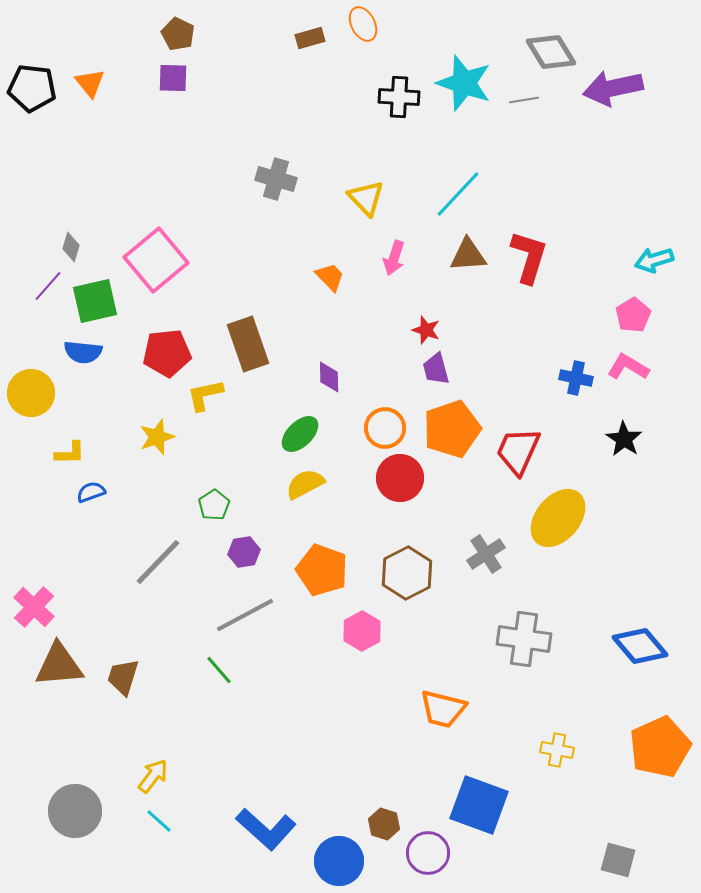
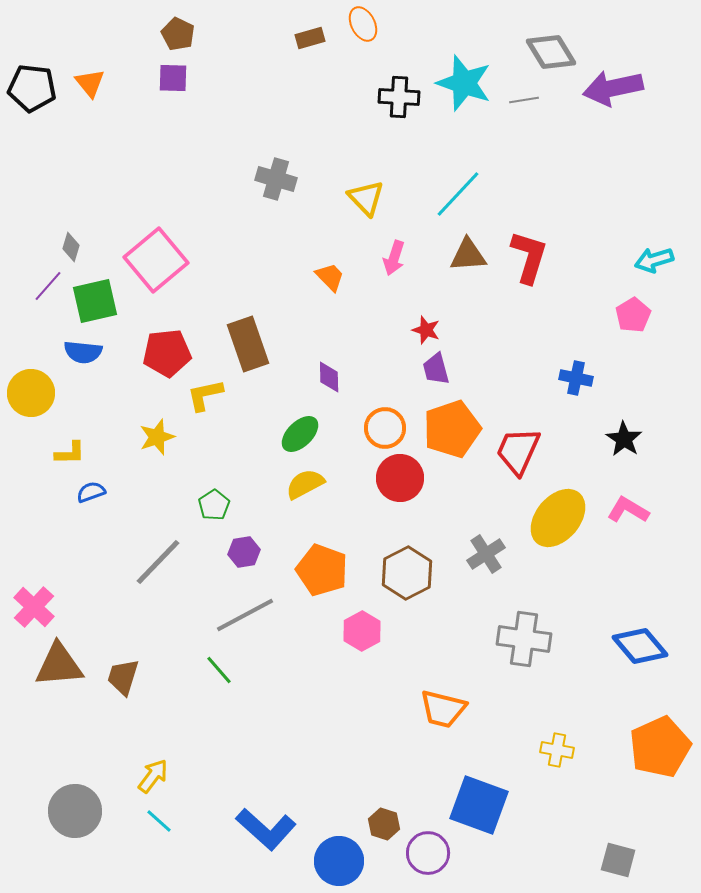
pink L-shape at (628, 367): moved 143 px down
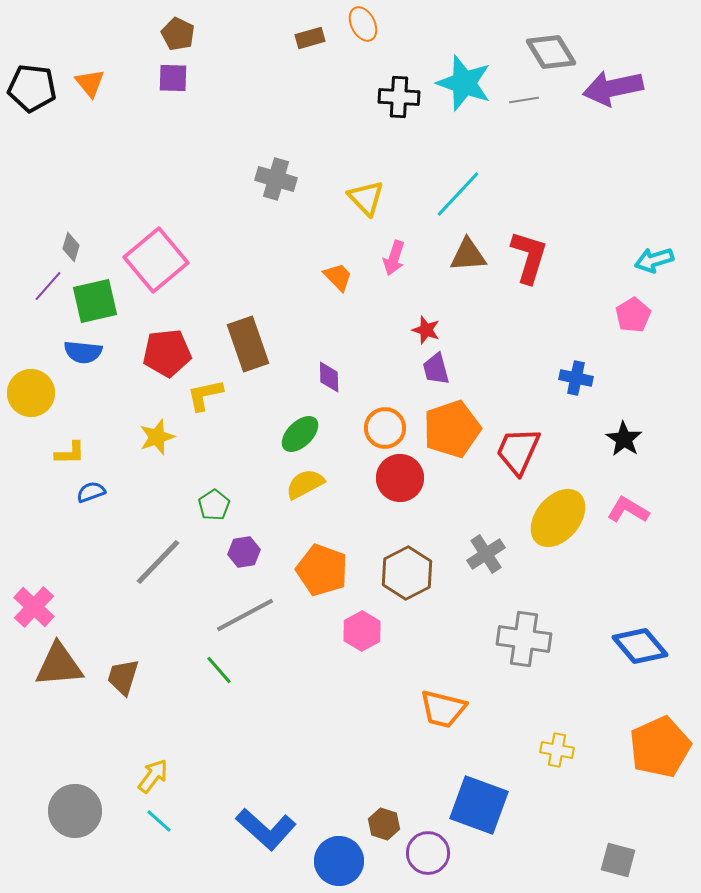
orange trapezoid at (330, 277): moved 8 px right
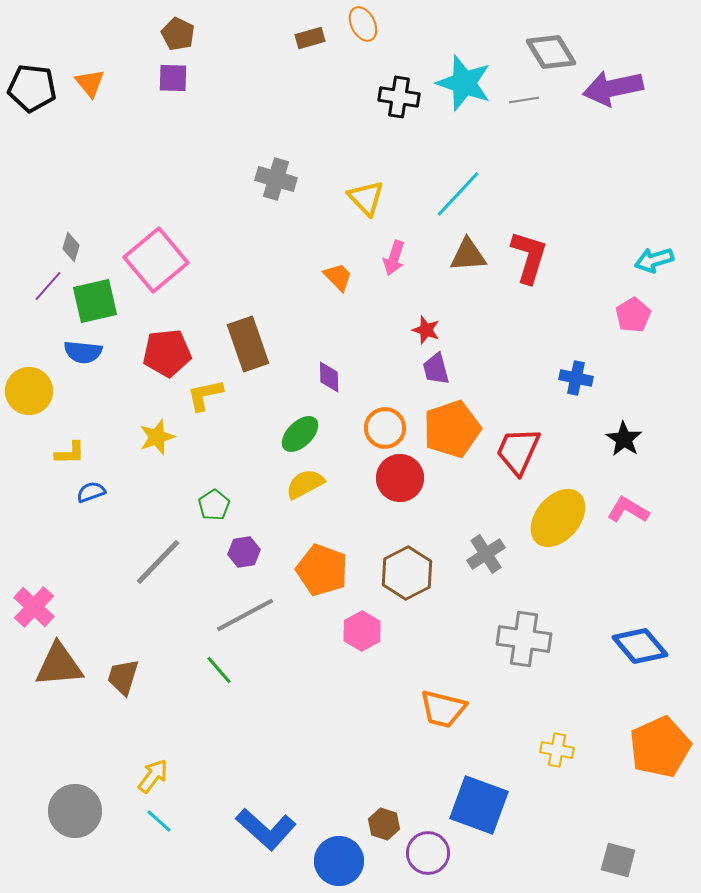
black cross at (399, 97): rotated 6 degrees clockwise
yellow circle at (31, 393): moved 2 px left, 2 px up
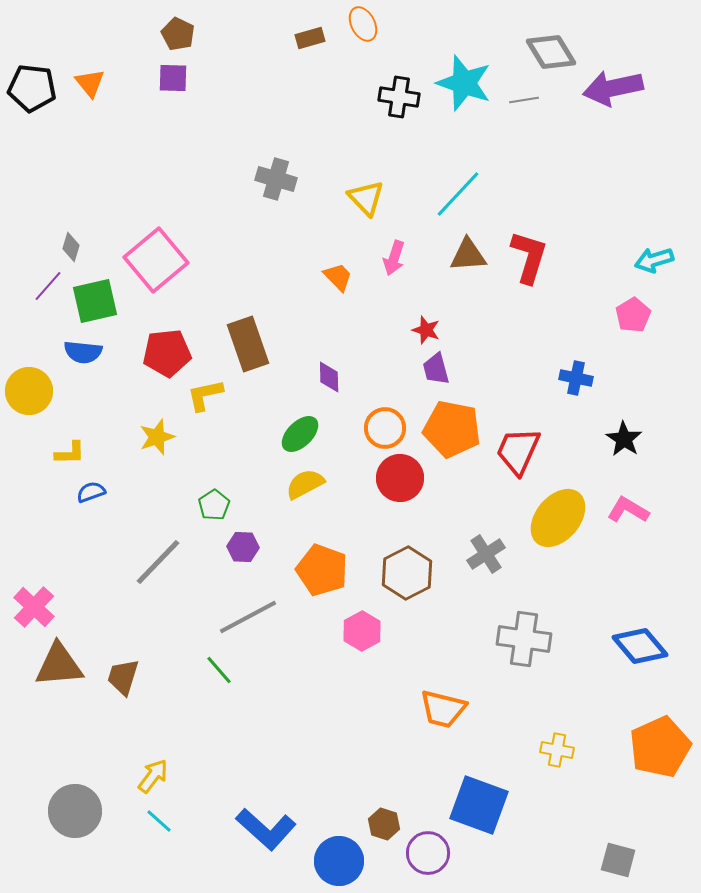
orange pentagon at (452, 429): rotated 30 degrees clockwise
purple hexagon at (244, 552): moved 1 px left, 5 px up; rotated 12 degrees clockwise
gray line at (245, 615): moved 3 px right, 2 px down
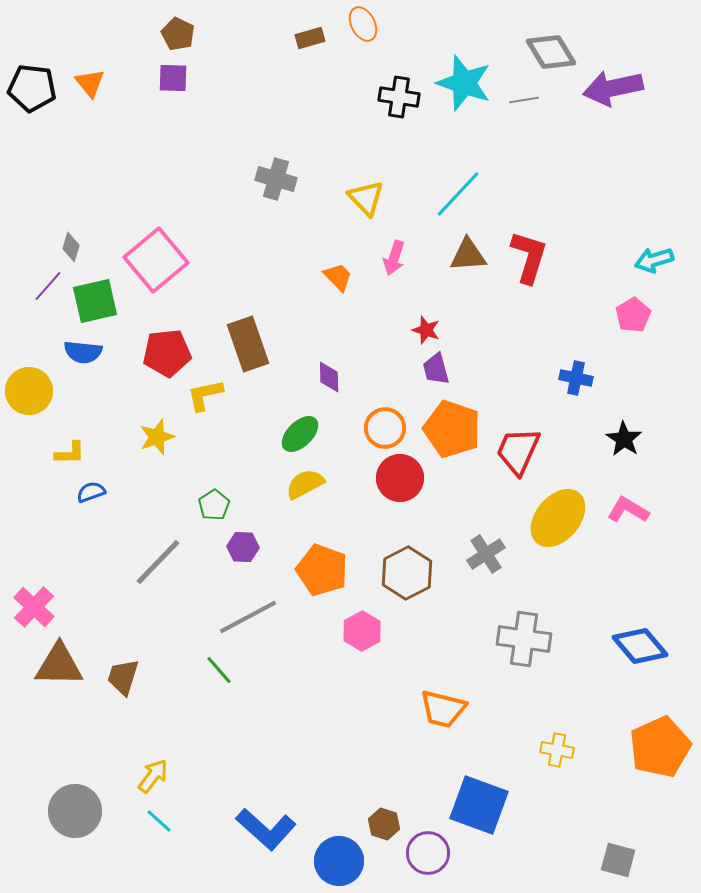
orange pentagon at (452, 429): rotated 8 degrees clockwise
brown triangle at (59, 665): rotated 6 degrees clockwise
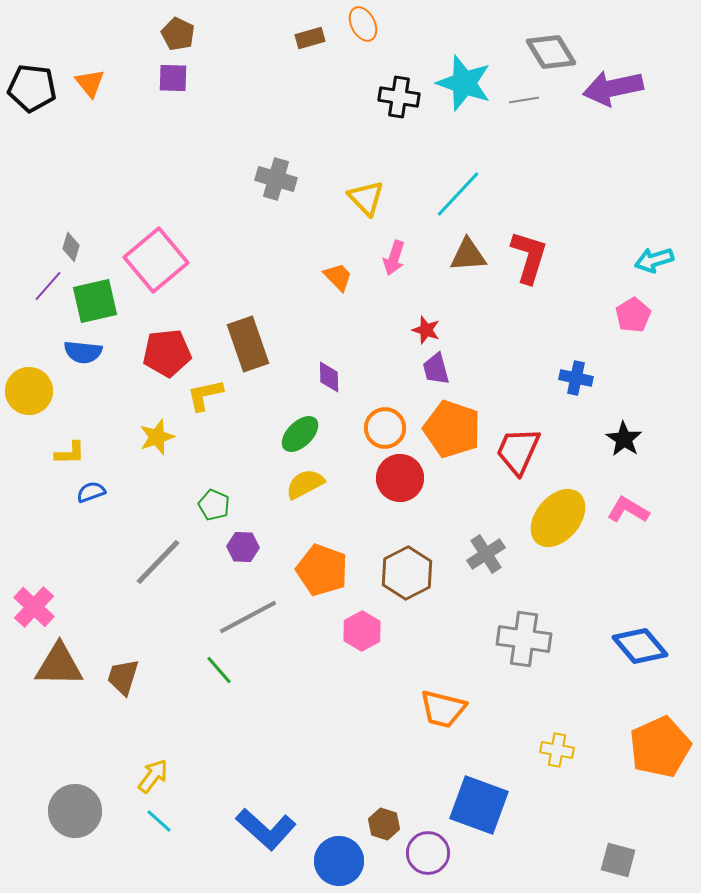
green pentagon at (214, 505): rotated 16 degrees counterclockwise
